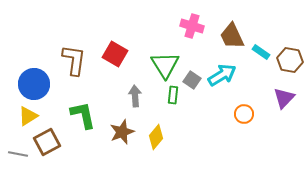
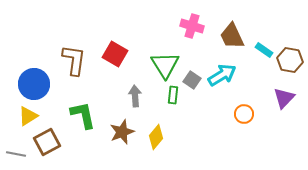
cyan rectangle: moved 3 px right, 2 px up
gray line: moved 2 px left
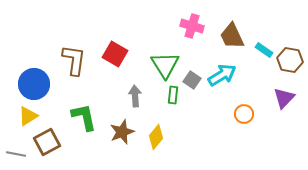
green L-shape: moved 1 px right, 2 px down
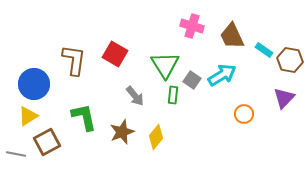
gray arrow: rotated 145 degrees clockwise
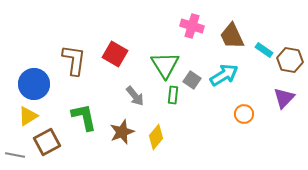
cyan arrow: moved 2 px right
gray line: moved 1 px left, 1 px down
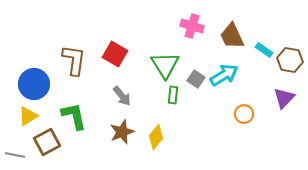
gray square: moved 4 px right, 1 px up
gray arrow: moved 13 px left
green L-shape: moved 10 px left, 1 px up
